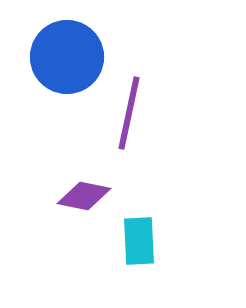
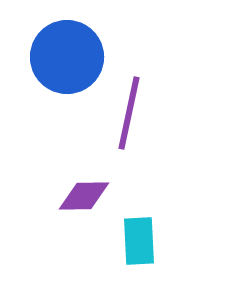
purple diamond: rotated 12 degrees counterclockwise
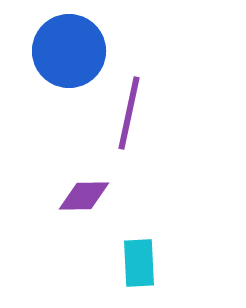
blue circle: moved 2 px right, 6 px up
cyan rectangle: moved 22 px down
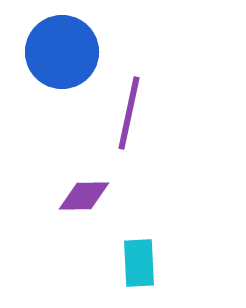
blue circle: moved 7 px left, 1 px down
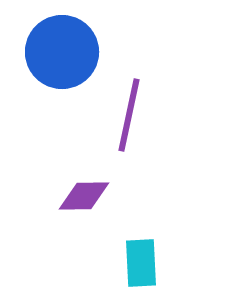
purple line: moved 2 px down
cyan rectangle: moved 2 px right
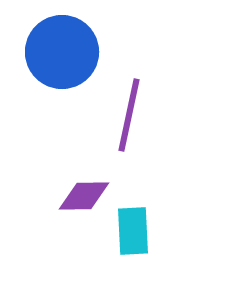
cyan rectangle: moved 8 px left, 32 px up
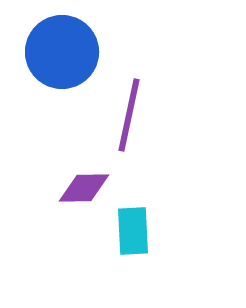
purple diamond: moved 8 px up
